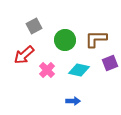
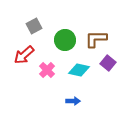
purple square: moved 2 px left; rotated 28 degrees counterclockwise
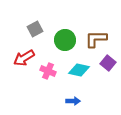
gray square: moved 1 px right, 3 px down
red arrow: moved 3 px down; rotated 10 degrees clockwise
pink cross: moved 1 px right, 1 px down; rotated 21 degrees counterclockwise
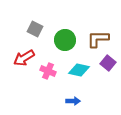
gray square: rotated 35 degrees counterclockwise
brown L-shape: moved 2 px right
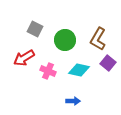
brown L-shape: rotated 60 degrees counterclockwise
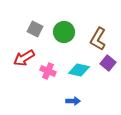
green circle: moved 1 px left, 8 px up
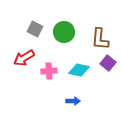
brown L-shape: moved 2 px right; rotated 25 degrees counterclockwise
pink cross: moved 1 px right; rotated 28 degrees counterclockwise
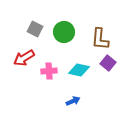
blue arrow: rotated 24 degrees counterclockwise
